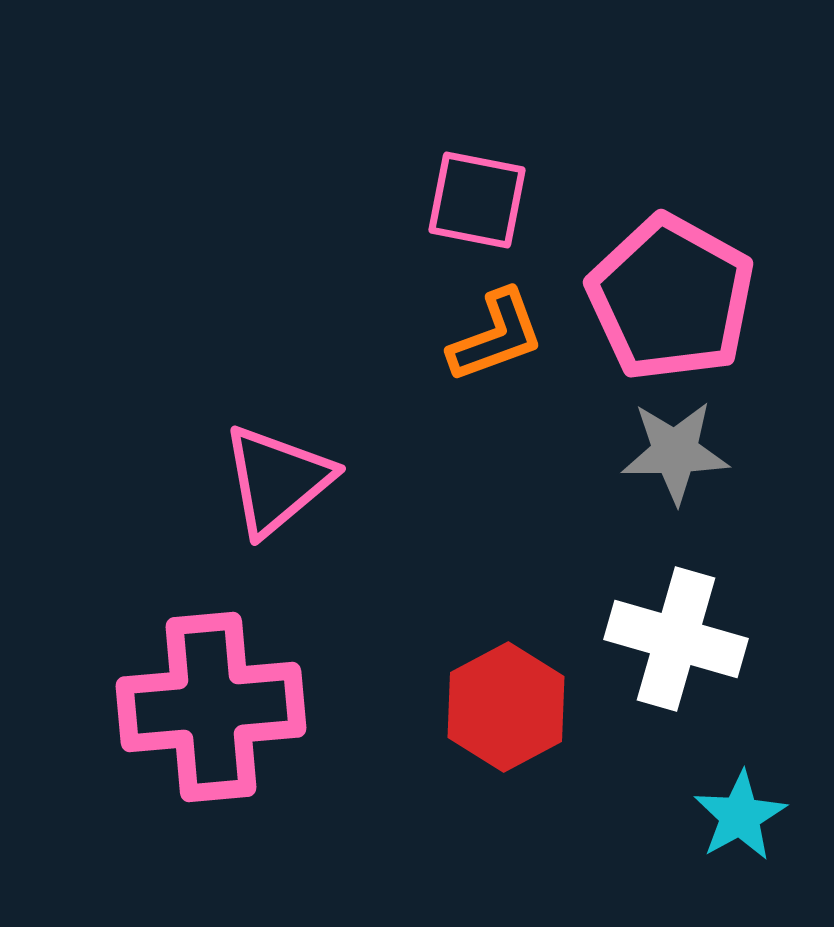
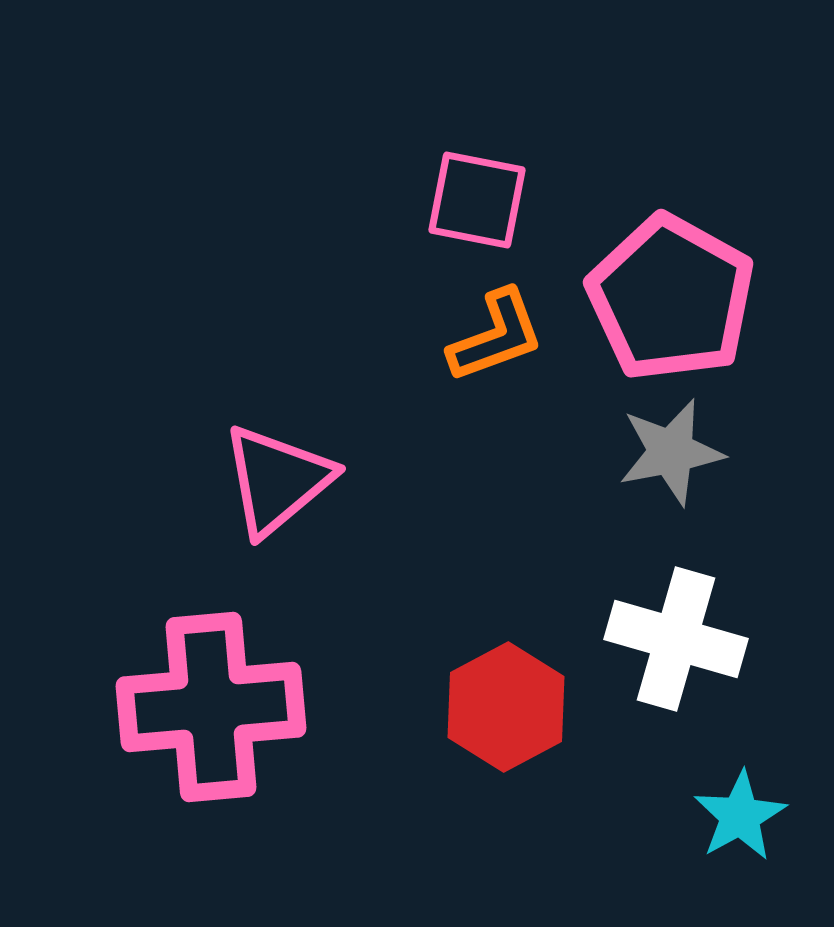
gray star: moved 4 px left; rotated 10 degrees counterclockwise
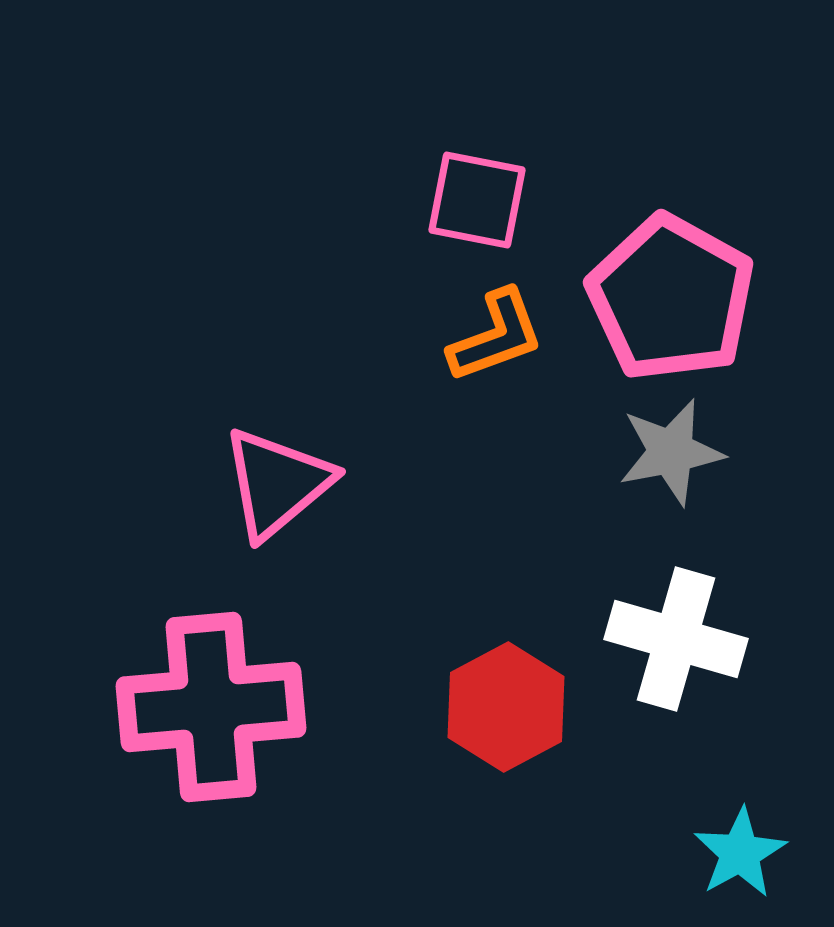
pink triangle: moved 3 px down
cyan star: moved 37 px down
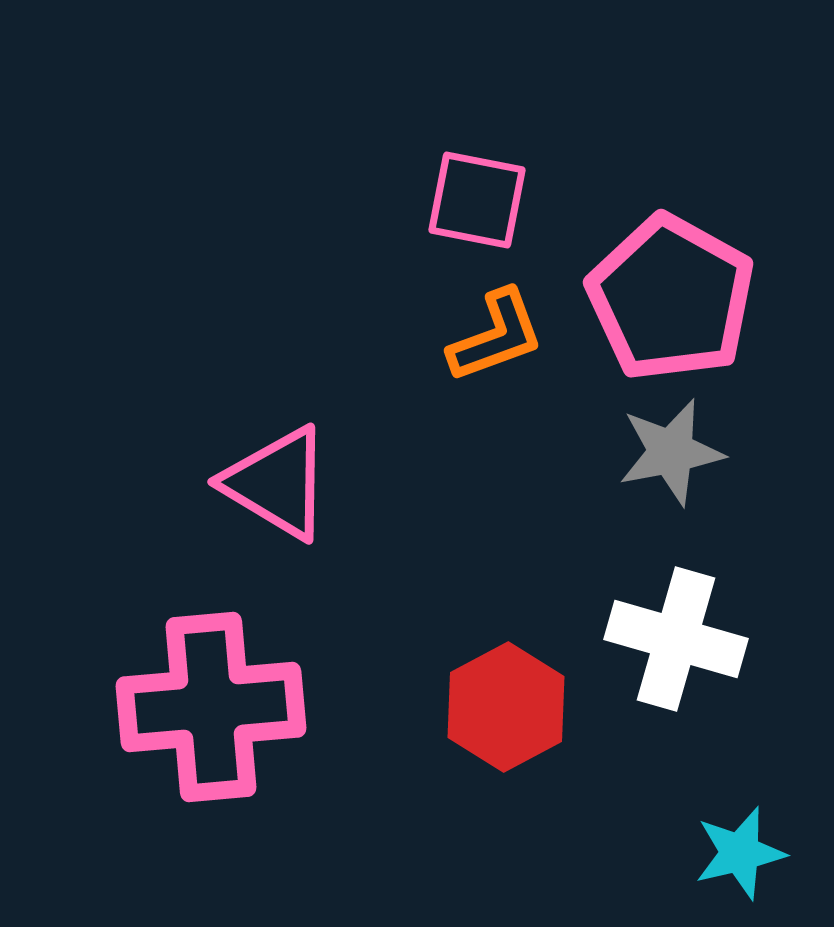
pink triangle: rotated 49 degrees counterclockwise
cyan star: rotated 16 degrees clockwise
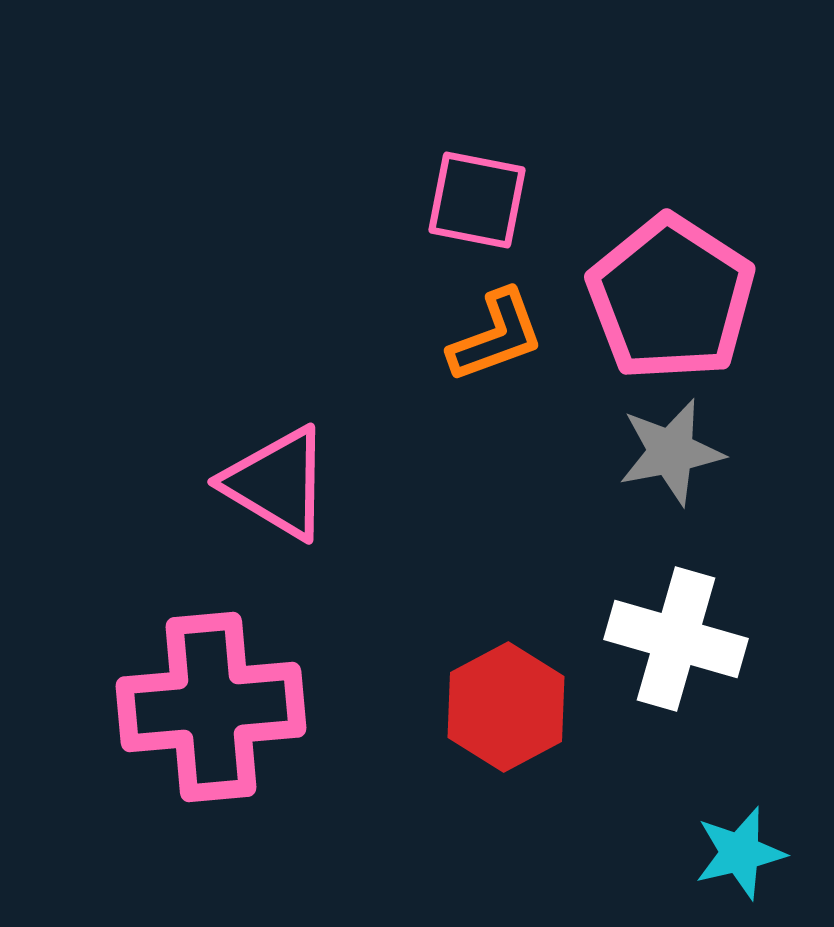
pink pentagon: rotated 4 degrees clockwise
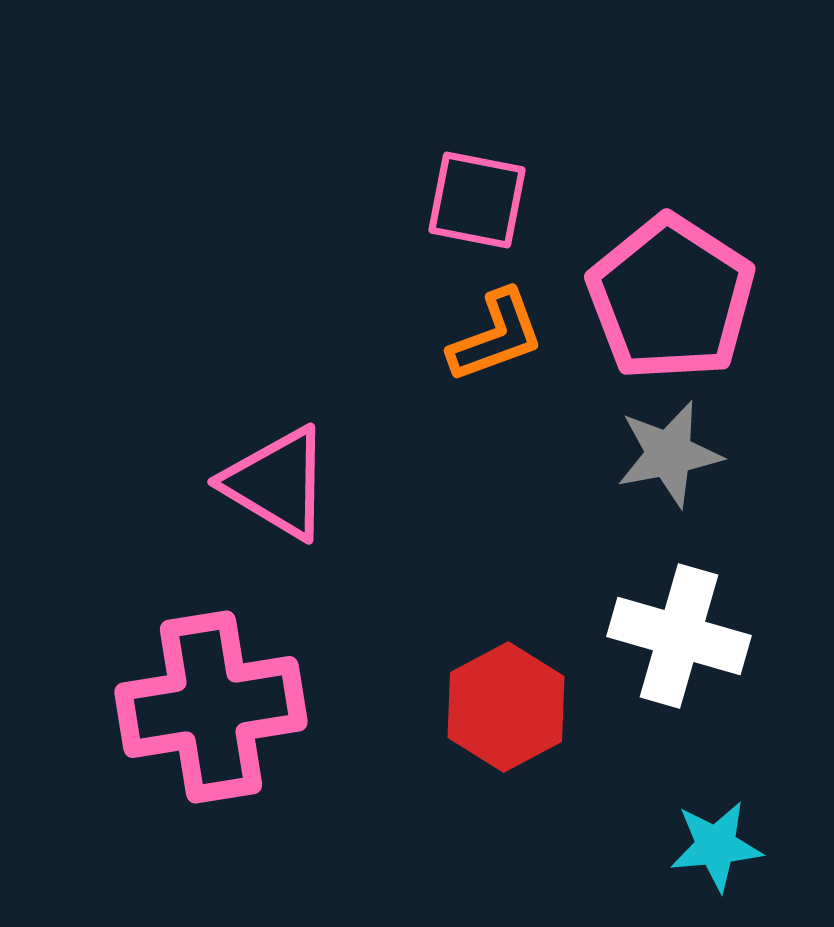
gray star: moved 2 px left, 2 px down
white cross: moved 3 px right, 3 px up
pink cross: rotated 4 degrees counterclockwise
cyan star: moved 24 px left, 7 px up; rotated 8 degrees clockwise
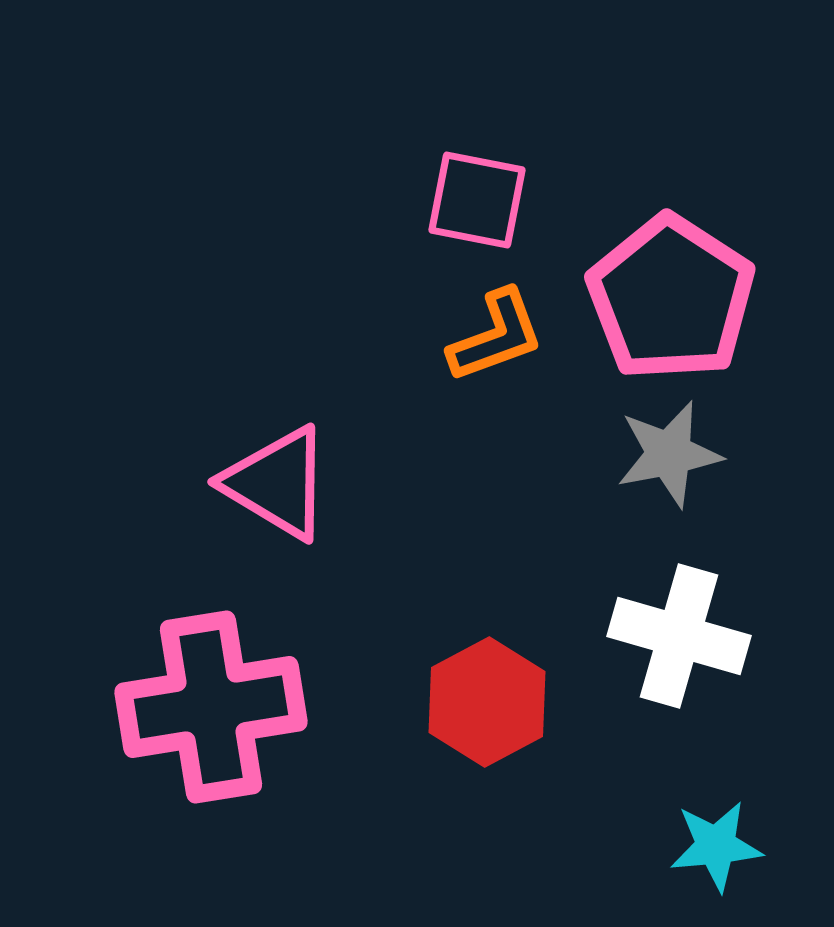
red hexagon: moved 19 px left, 5 px up
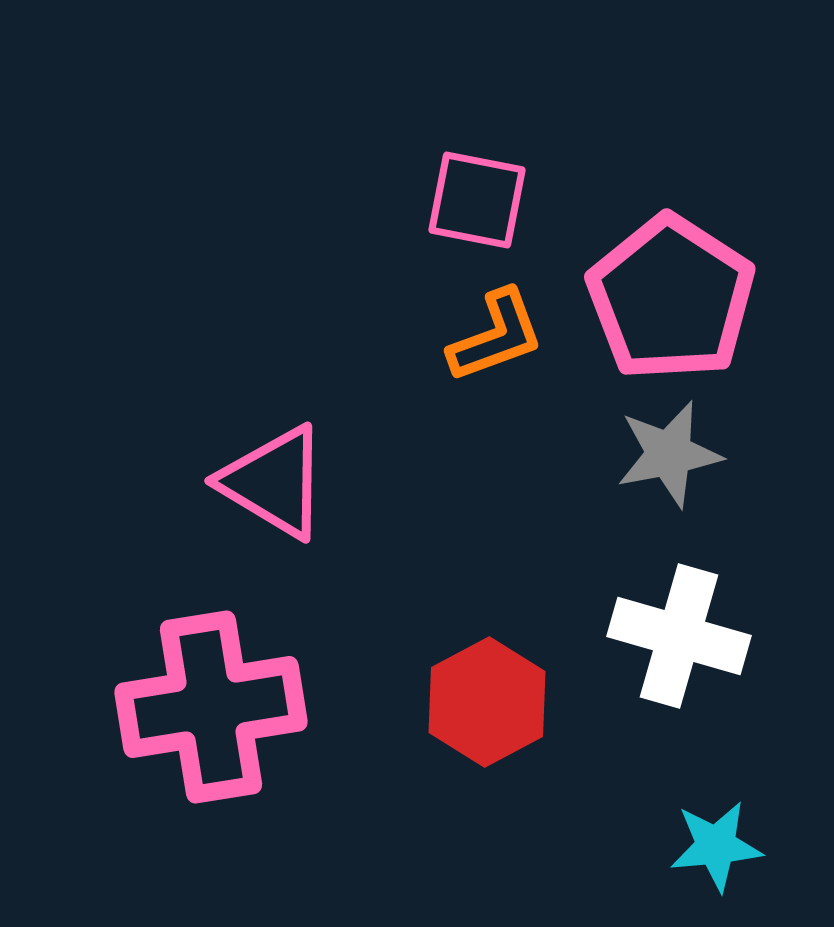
pink triangle: moved 3 px left, 1 px up
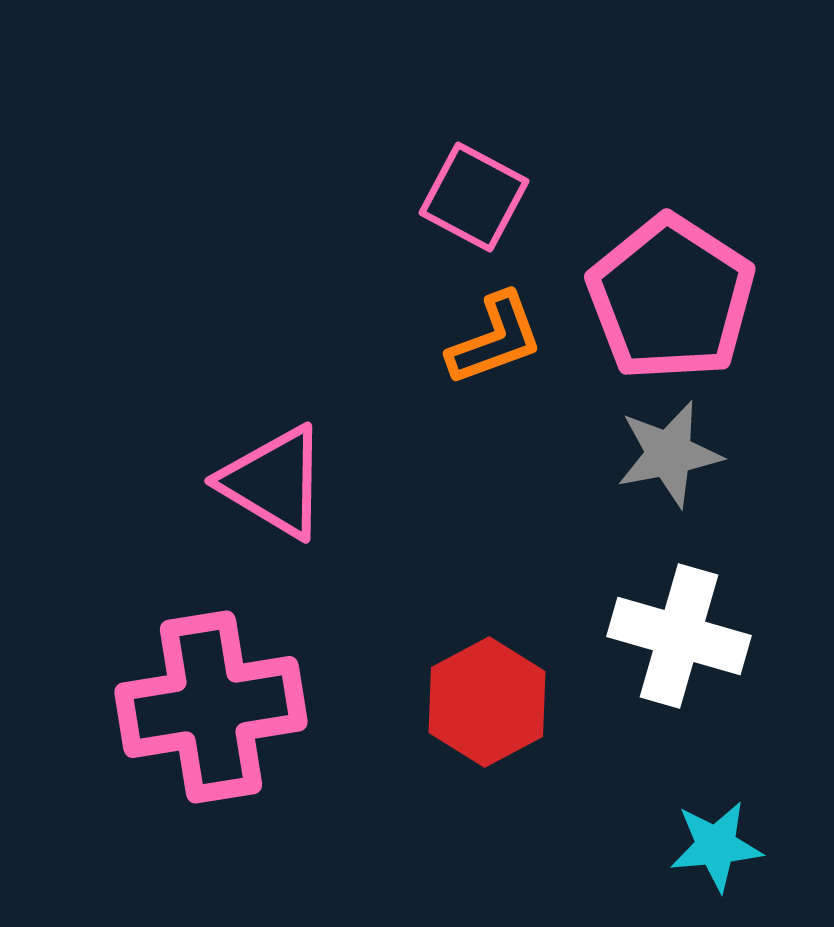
pink square: moved 3 px left, 3 px up; rotated 17 degrees clockwise
orange L-shape: moved 1 px left, 3 px down
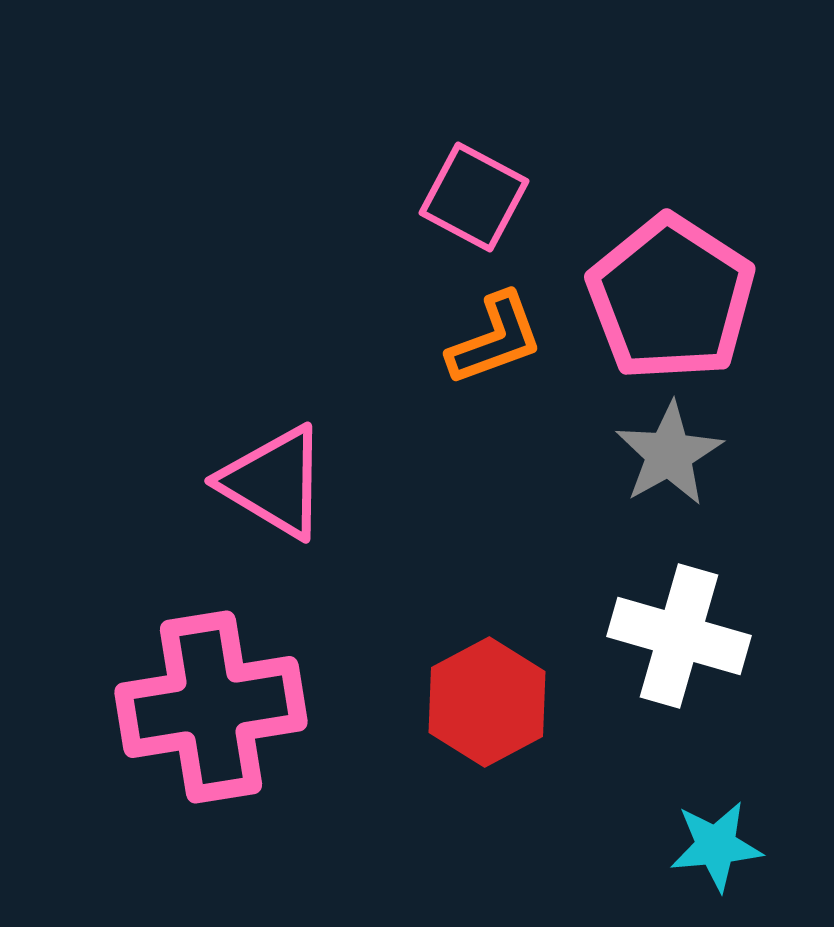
gray star: rotated 18 degrees counterclockwise
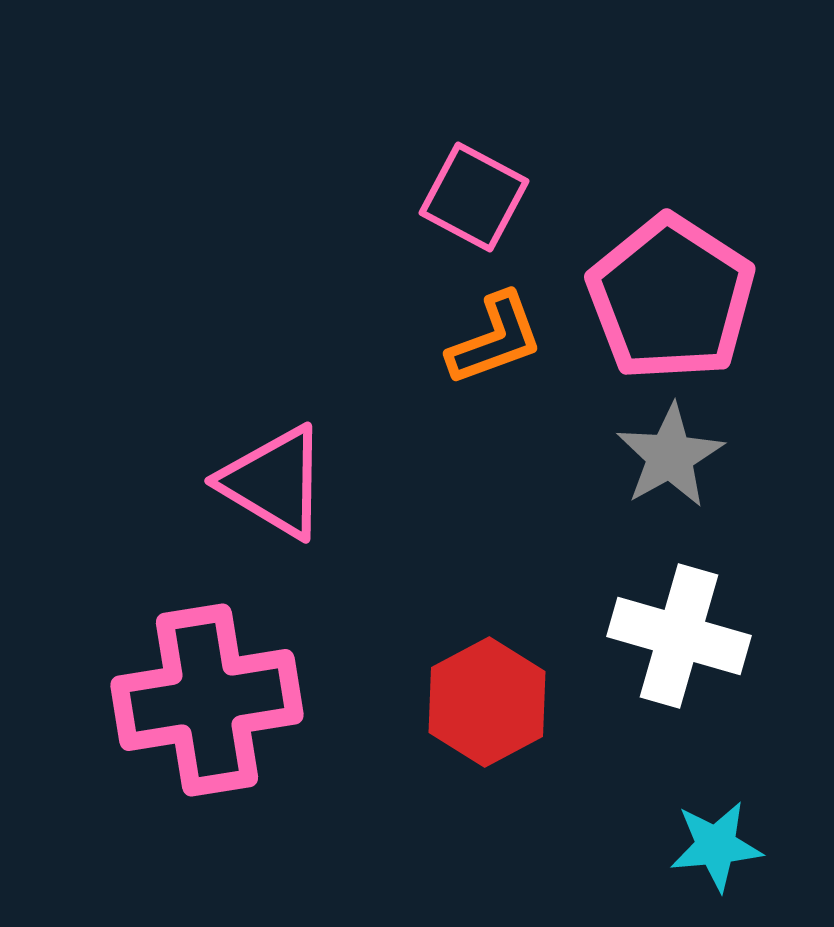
gray star: moved 1 px right, 2 px down
pink cross: moved 4 px left, 7 px up
